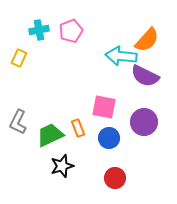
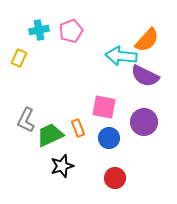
gray L-shape: moved 8 px right, 2 px up
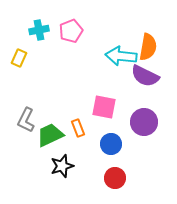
orange semicircle: moved 1 px right, 7 px down; rotated 32 degrees counterclockwise
blue circle: moved 2 px right, 6 px down
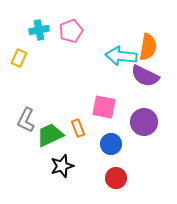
red circle: moved 1 px right
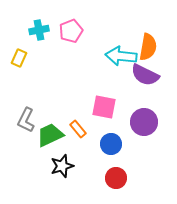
purple semicircle: moved 1 px up
orange rectangle: moved 1 px down; rotated 18 degrees counterclockwise
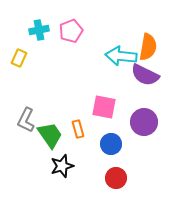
orange rectangle: rotated 24 degrees clockwise
green trapezoid: rotated 80 degrees clockwise
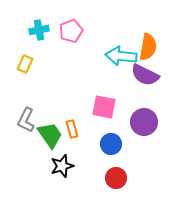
yellow rectangle: moved 6 px right, 6 px down
orange rectangle: moved 6 px left
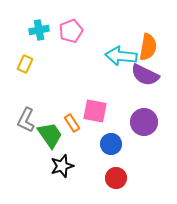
pink square: moved 9 px left, 4 px down
orange rectangle: moved 6 px up; rotated 18 degrees counterclockwise
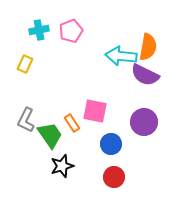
red circle: moved 2 px left, 1 px up
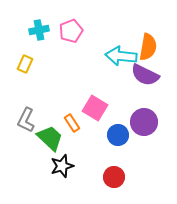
pink square: moved 3 px up; rotated 20 degrees clockwise
green trapezoid: moved 3 px down; rotated 12 degrees counterclockwise
blue circle: moved 7 px right, 9 px up
